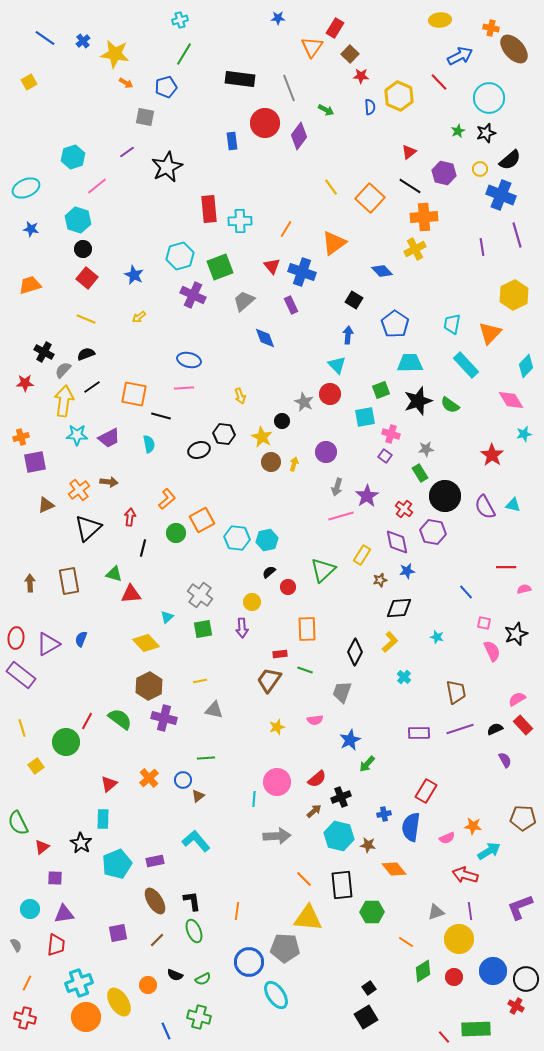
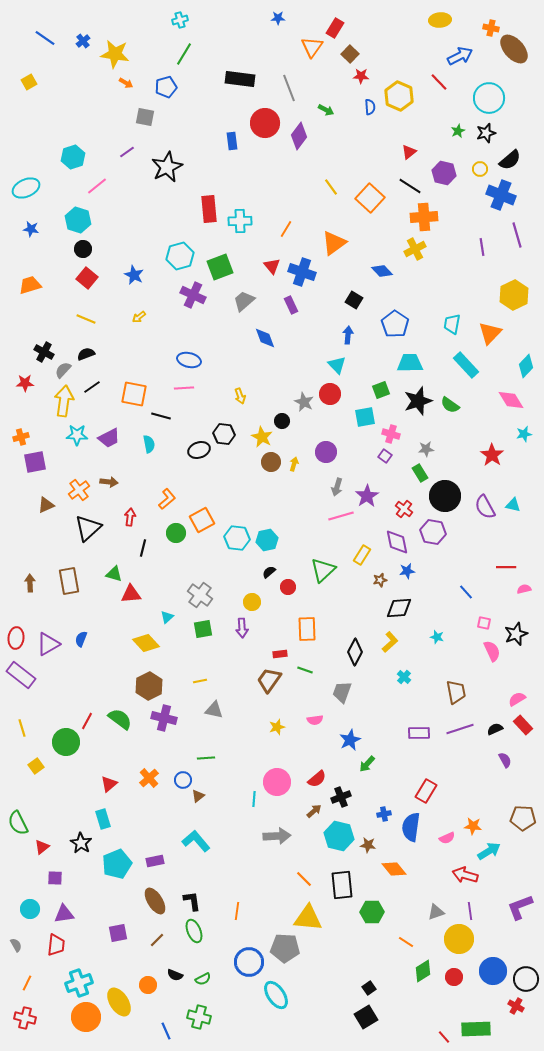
cyan rectangle at (103, 819): rotated 18 degrees counterclockwise
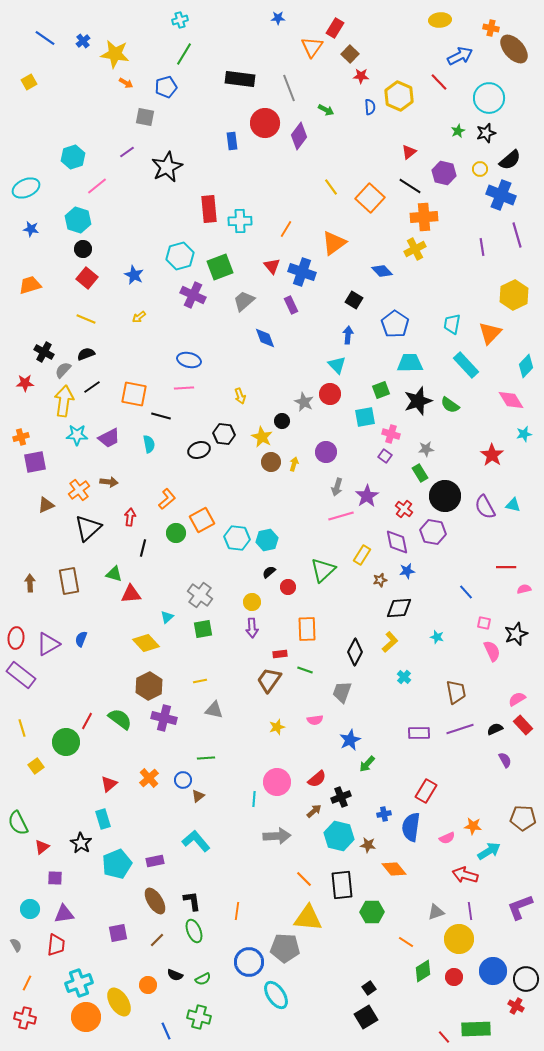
purple arrow at (242, 628): moved 10 px right
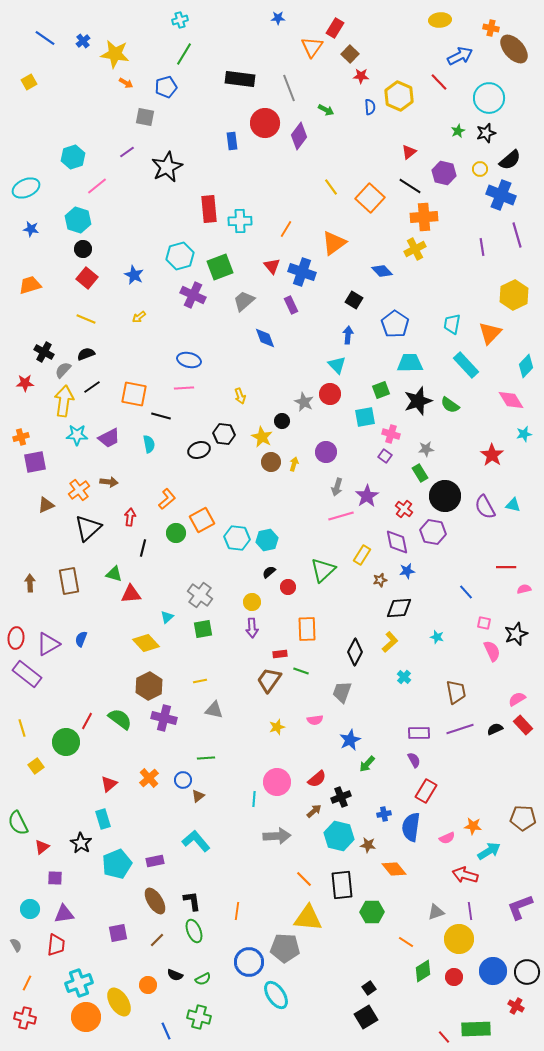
green line at (305, 670): moved 4 px left, 1 px down
purple rectangle at (21, 675): moved 6 px right, 1 px up
purple semicircle at (505, 760): moved 91 px left
black circle at (526, 979): moved 1 px right, 7 px up
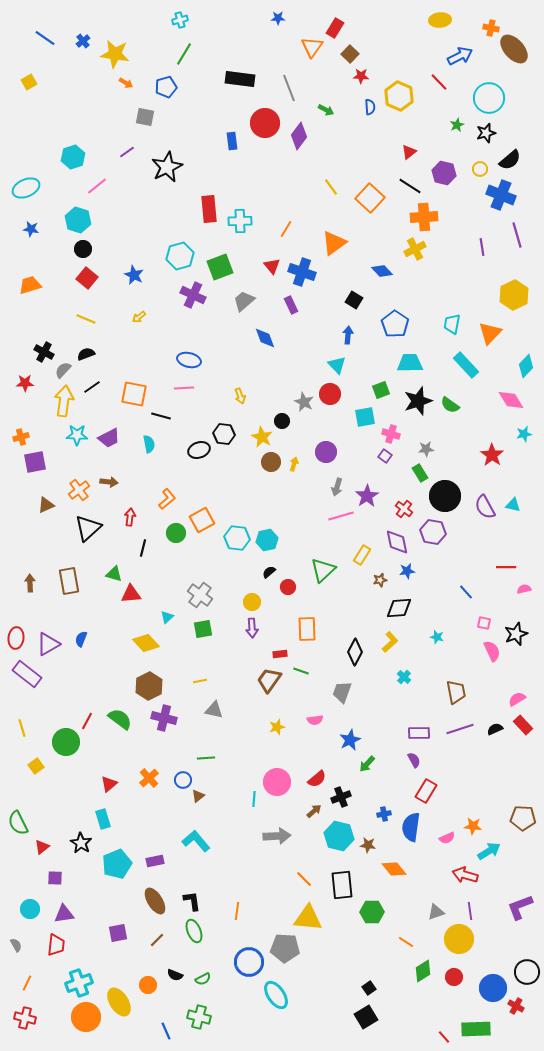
green star at (458, 131): moved 1 px left, 6 px up
blue circle at (493, 971): moved 17 px down
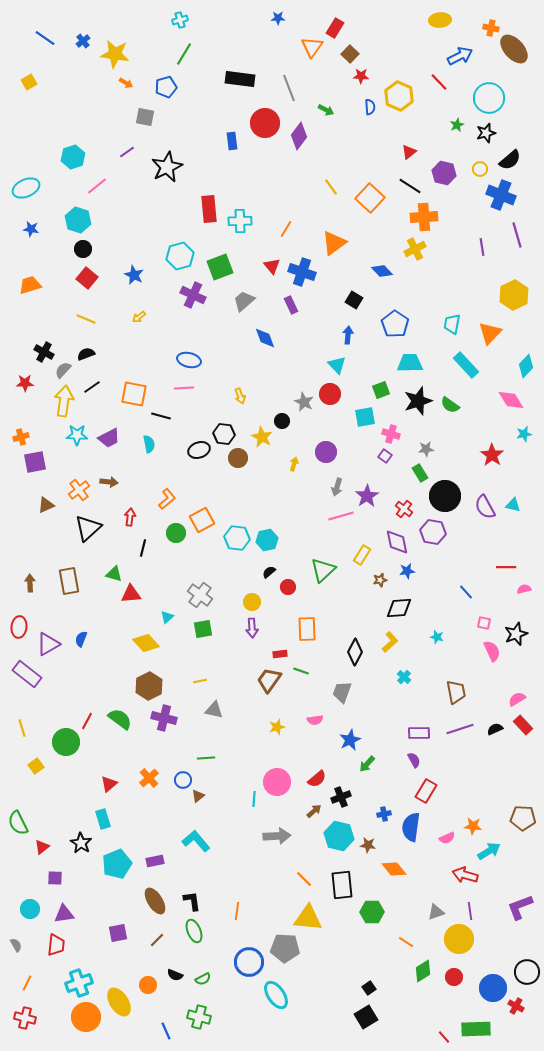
brown circle at (271, 462): moved 33 px left, 4 px up
red ellipse at (16, 638): moved 3 px right, 11 px up
